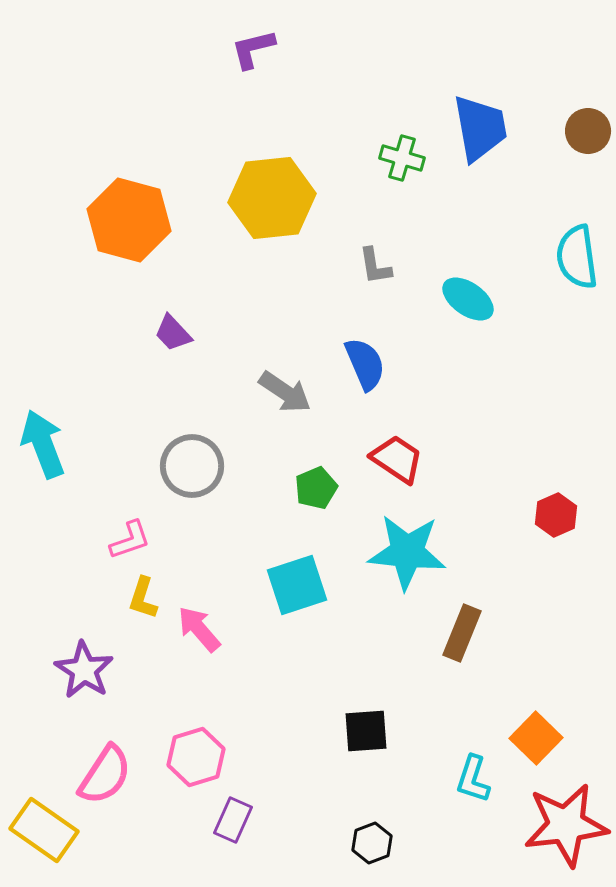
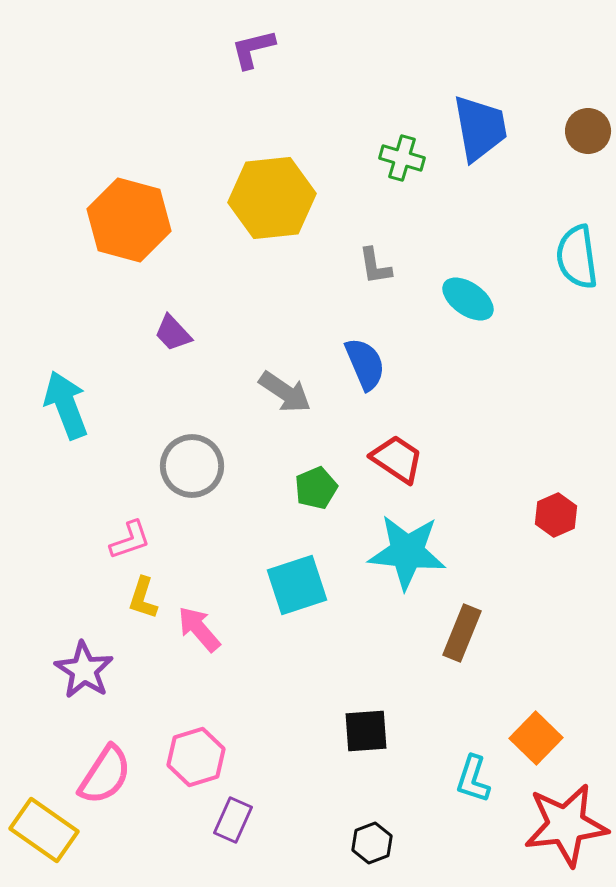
cyan arrow: moved 23 px right, 39 px up
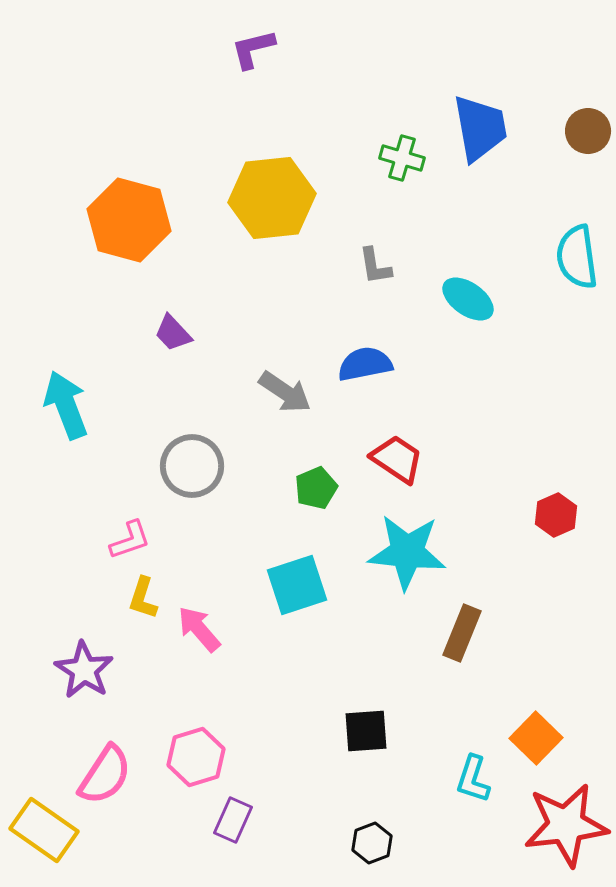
blue semicircle: rotated 78 degrees counterclockwise
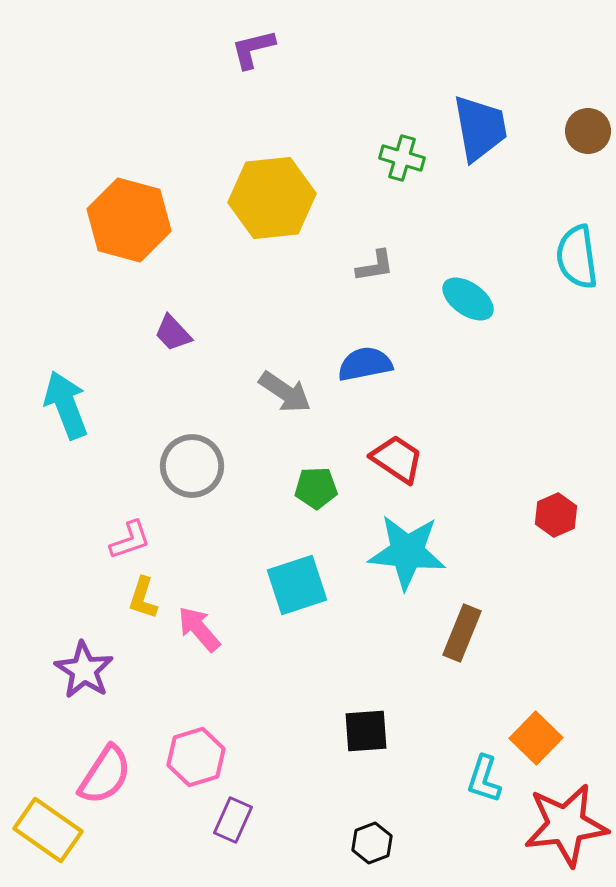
gray L-shape: rotated 90 degrees counterclockwise
green pentagon: rotated 21 degrees clockwise
cyan L-shape: moved 11 px right
yellow rectangle: moved 4 px right
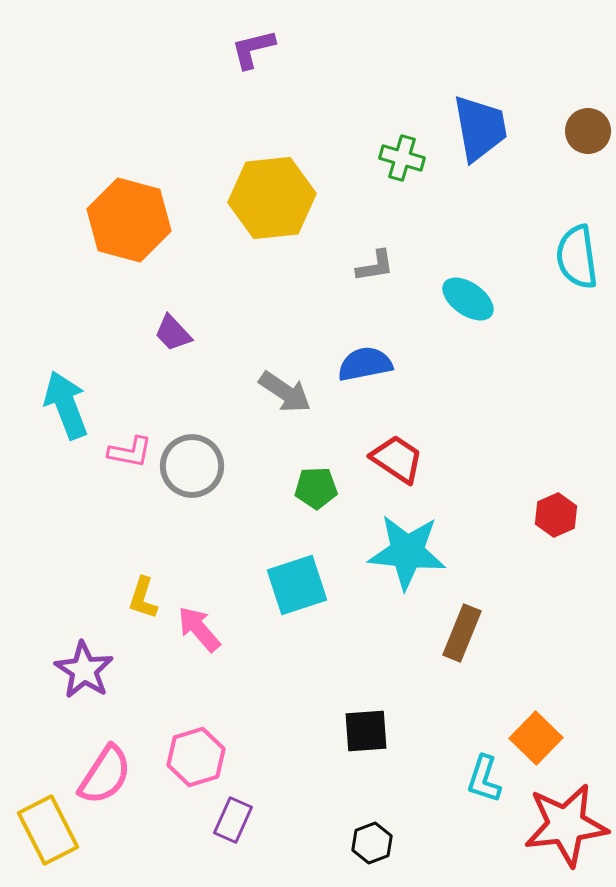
pink L-shape: moved 88 px up; rotated 30 degrees clockwise
yellow rectangle: rotated 28 degrees clockwise
